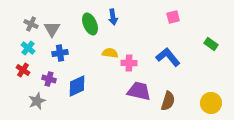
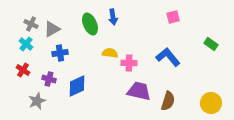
gray triangle: rotated 30 degrees clockwise
cyan cross: moved 2 px left, 4 px up
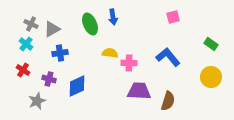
purple trapezoid: rotated 10 degrees counterclockwise
yellow circle: moved 26 px up
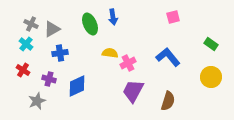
pink cross: moved 1 px left; rotated 28 degrees counterclockwise
purple trapezoid: moved 6 px left; rotated 65 degrees counterclockwise
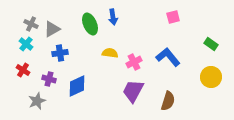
pink cross: moved 6 px right, 1 px up
